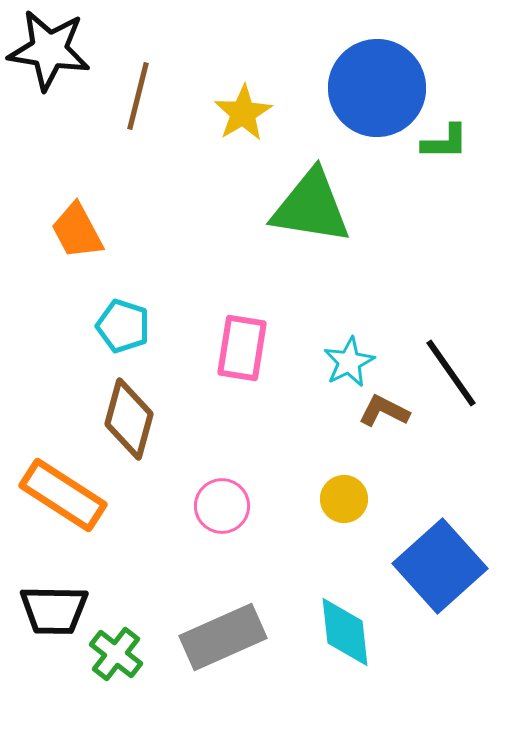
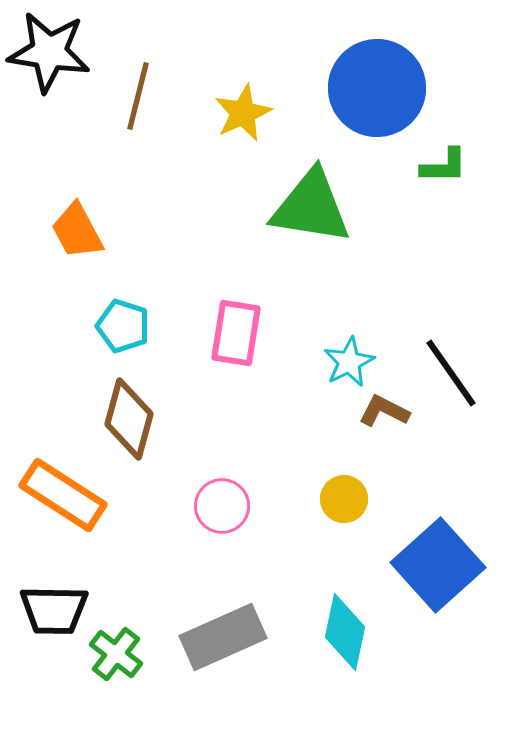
black star: moved 2 px down
yellow star: rotated 6 degrees clockwise
green L-shape: moved 1 px left, 24 px down
pink rectangle: moved 6 px left, 15 px up
blue square: moved 2 px left, 1 px up
cyan diamond: rotated 18 degrees clockwise
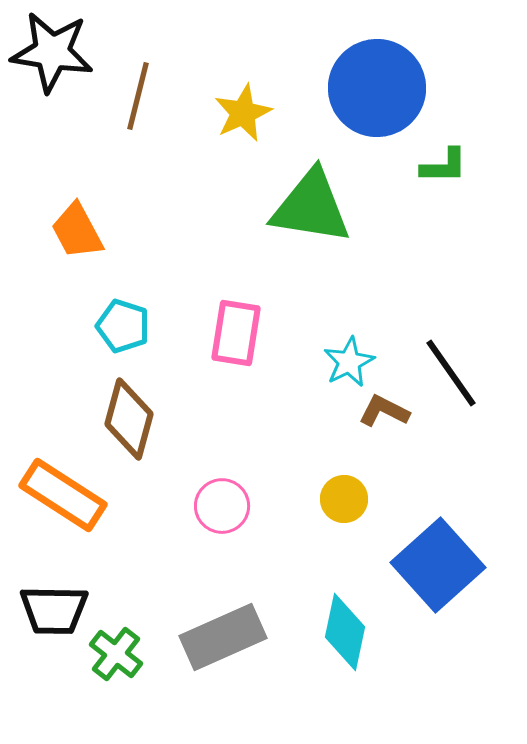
black star: moved 3 px right
